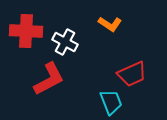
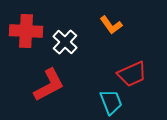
orange L-shape: moved 1 px right, 1 px down; rotated 20 degrees clockwise
white cross: rotated 15 degrees clockwise
red L-shape: moved 6 px down
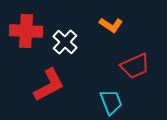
orange L-shape: rotated 20 degrees counterclockwise
red trapezoid: moved 3 px right, 8 px up
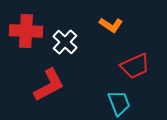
cyan trapezoid: moved 8 px right, 1 px down
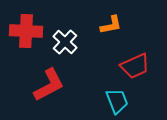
orange L-shape: rotated 45 degrees counterclockwise
cyan trapezoid: moved 2 px left, 2 px up
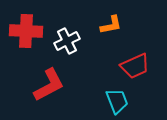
white cross: moved 2 px right, 1 px up; rotated 20 degrees clockwise
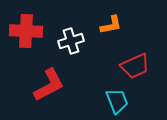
white cross: moved 4 px right; rotated 10 degrees clockwise
